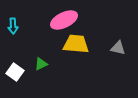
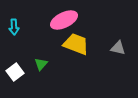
cyan arrow: moved 1 px right, 1 px down
yellow trapezoid: rotated 16 degrees clockwise
green triangle: rotated 24 degrees counterclockwise
white square: rotated 18 degrees clockwise
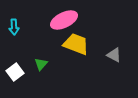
gray triangle: moved 4 px left, 7 px down; rotated 14 degrees clockwise
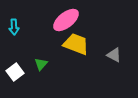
pink ellipse: moved 2 px right; rotated 12 degrees counterclockwise
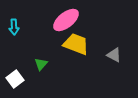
white square: moved 7 px down
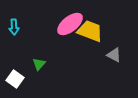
pink ellipse: moved 4 px right, 4 px down
yellow trapezoid: moved 14 px right, 13 px up
green triangle: moved 2 px left
white square: rotated 18 degrees counterclockwise
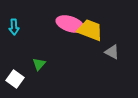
pink ellipse: rotated 56 degrees clockwise
yellow trapezoid: moved 1 px up
gray triangle: moved 2 px left, 3 px up
